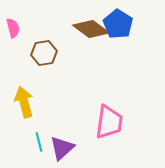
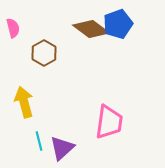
blue pentagon: rotated 20 degrees clockwise
brown hexagon: rotated 20 degrees counterclockwise
cyan line: moved 1 px up
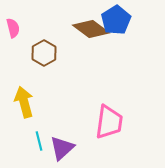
blue pentagon: moved 2 px left, 4 px up; rotated 12 degrees counterclockwise
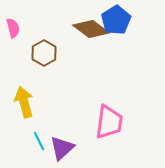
cyan line: rotated 12 degrees counterclockwise
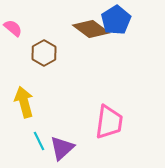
pink semicircle: rotated 36 degrees counterclockwise
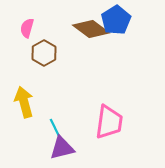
pink semicircle: moved 14 px right; rotated 114 degrees counterclockwise
cyan line: moved 16 px right, 13 px up
purple triangle: rotated 28 degrees clockwise
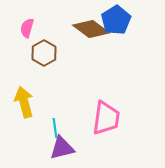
pink trapezoid: moved 3 px left, 4 px up
cyan line: rotated 18 degrees clockwise
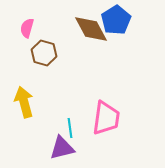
brown diamond: rotated 24 degrees clockwise
brown hexagon: rotated 15 degrees counterclockwise
cyan line: moved 15 px right
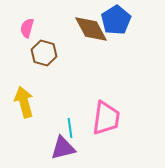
purple triangle: moved 1 px right
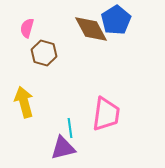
pink trapezoid: moved 4 px up
